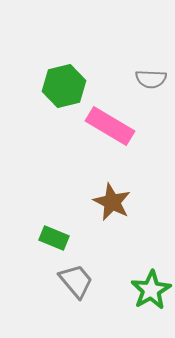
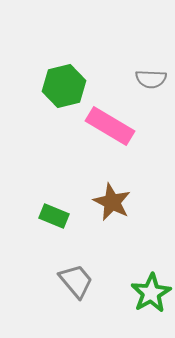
green rectangle: moved 22 px up
green star: moved 3 px down
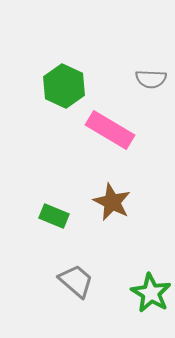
green hexagon: rotated 21 degrees counterclockwise
pink rectangle: moved 4 px down
gray trapezoid: rotated 9 degrees counterclockwise
green star: rotated 12 degrees counterclockwise
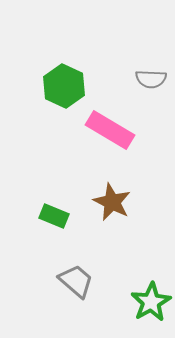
green star: moved 9 px down; rotated 12 degrees clockwise
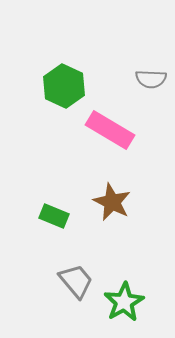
gray trapezoid: rotated 9 degrees clockwise
green star: moved 27 px left
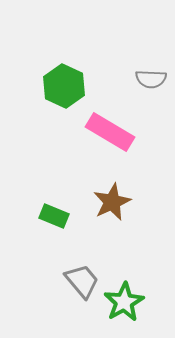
pink rectangle: moved 2 px down
brown star: rotated 21 degrees clockwise
gray trapezoid: moved 6 px right
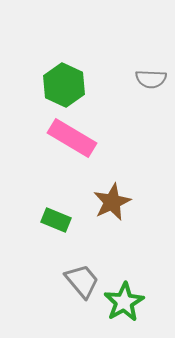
green hexagon: moved 1 px up
pink rectangle: moved 38 px left, 6 px down
green rectangle: moved 2 px right, 4 px down
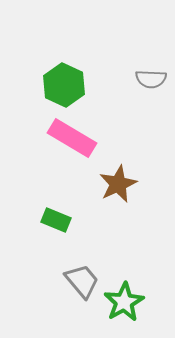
brown star: moved 6 px right, 18 px up
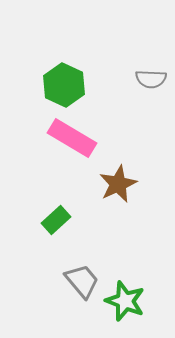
green rectangle: rotated 64 degrees counterclockwise
green star: moved 1 px right, 1 px up; rotated 21 degrees counterclockwise
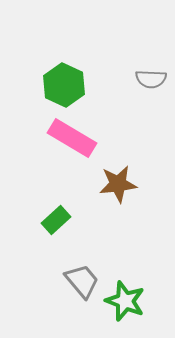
brown star: rotated 18 degrees clockwise
